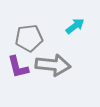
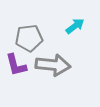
purple L-shape: moved 2 px left, 2 px up
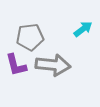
cyan arrow: moved 8 px right, 3 px down
gray pentagon: moved 1 px right, 1 px up
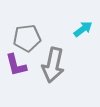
gray pentagon: moved 3 px left, 1 px down
gray arrow: rotated 96 degrees clockwise
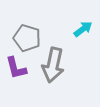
gray pentagon: rotated 24 degrees clockwise
purple L-shape: moved 3 px down
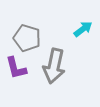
gray arrow: moved 1 px right, 1 px down
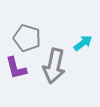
cyan arrow: moved 14 px down
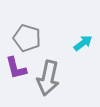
gray arrow: moved 6 px left, 12 px down
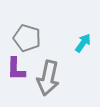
cyan arrow: rotated 18 degrees counterclockwise
purple L-shape: moved 1 px down; rotated 15 degrees clockwise
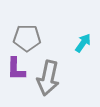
gray pentagon: rotated 16 degrees counterclockwise
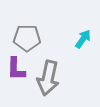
cyan arrow: moved 4 px up
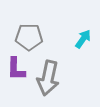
gray pentagon: moved 2 px right, 1 px up
